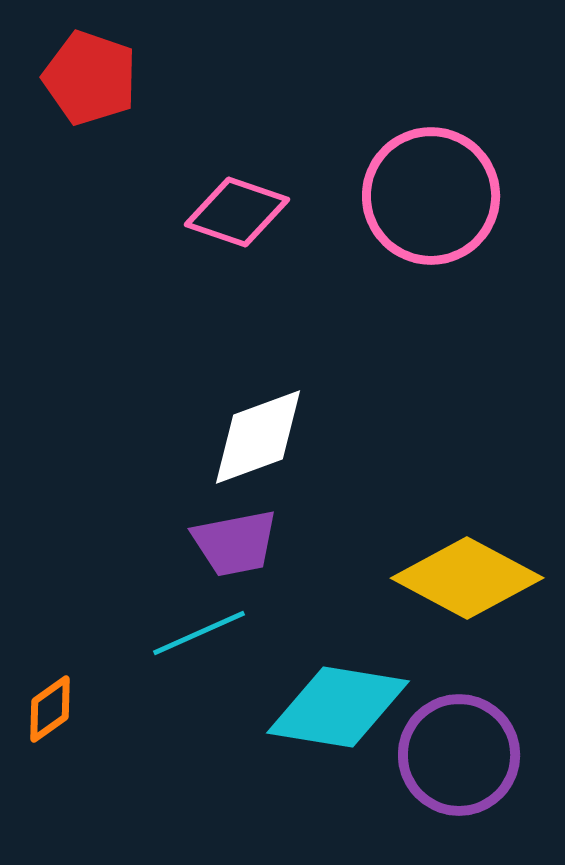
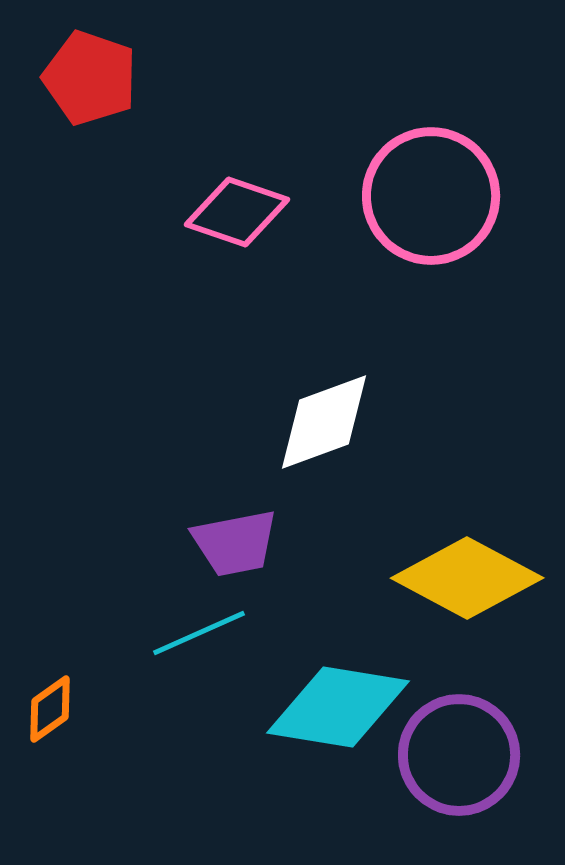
white diamond: moved 66 px right, 15 px up
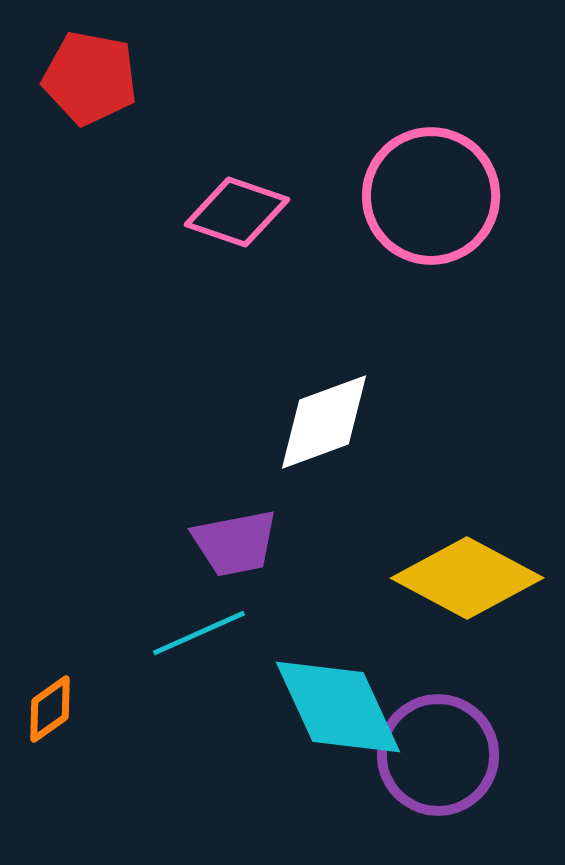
red pentagon: rotated 8 degrees counterclockwise
cyan diamond: rotated 56 degrees clockwise
purple circle: moved 21 px left
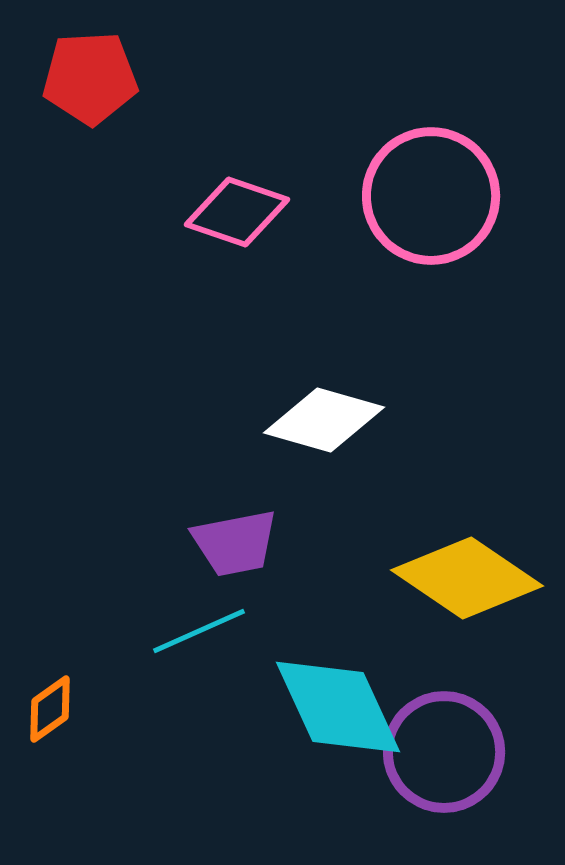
red pentagon: rotated 14 degrees counterclockwise
white diamond: moved 2 px up; rotated 36 degrees clockwise
yellow diamond: rotated 6 degrees clockwise
cyan line: moved 2 px up
purple circle: moved 6 px right, 3 px up
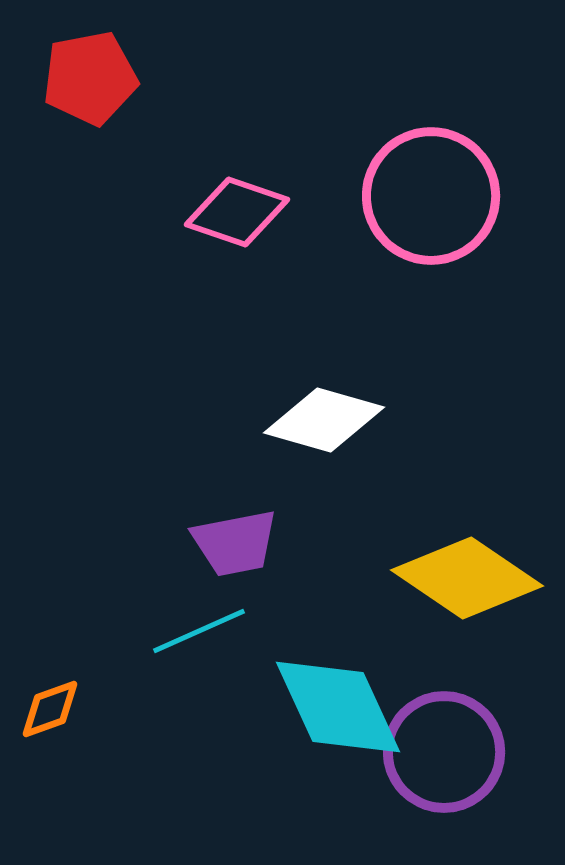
red pentagon: rotated 8 degrees counterclockwise
orange diamond: rotated 16 degrees clockwise
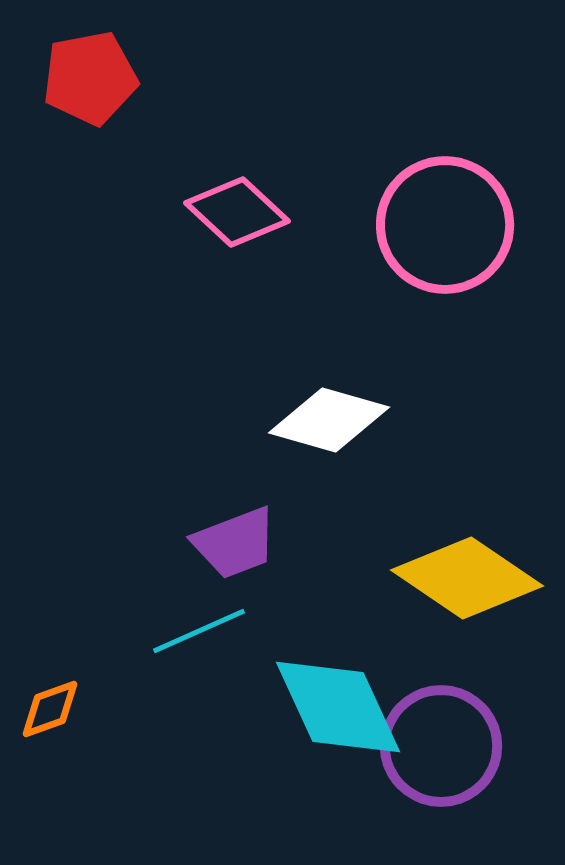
pink circle: moved 14 px right, 29 px down
pink diamond: rotated 24 degrees clockwise
white diamond: moved 5 px right
purple trapezoid: rotated 10 degrees counterclockwise
purple circle: moved 3 px left, 6 px up
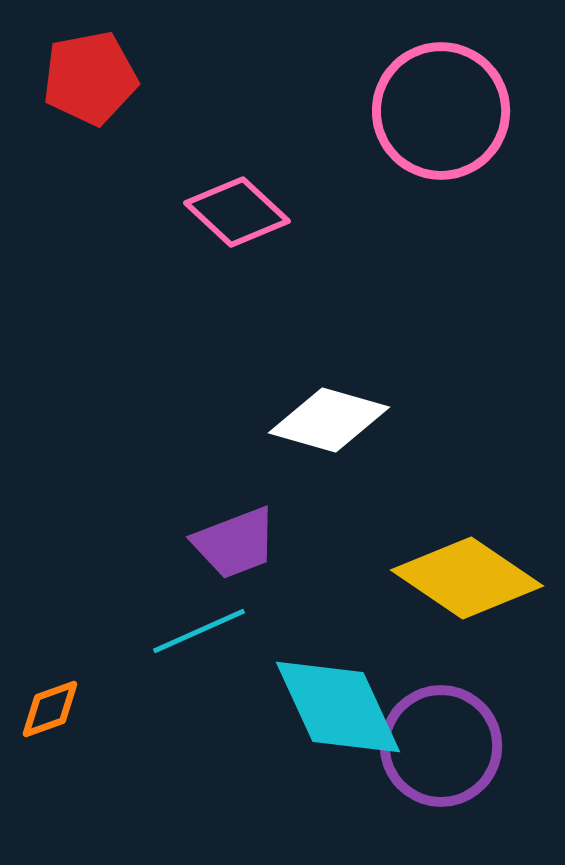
pink circle: moved 4 px left, 114 px up
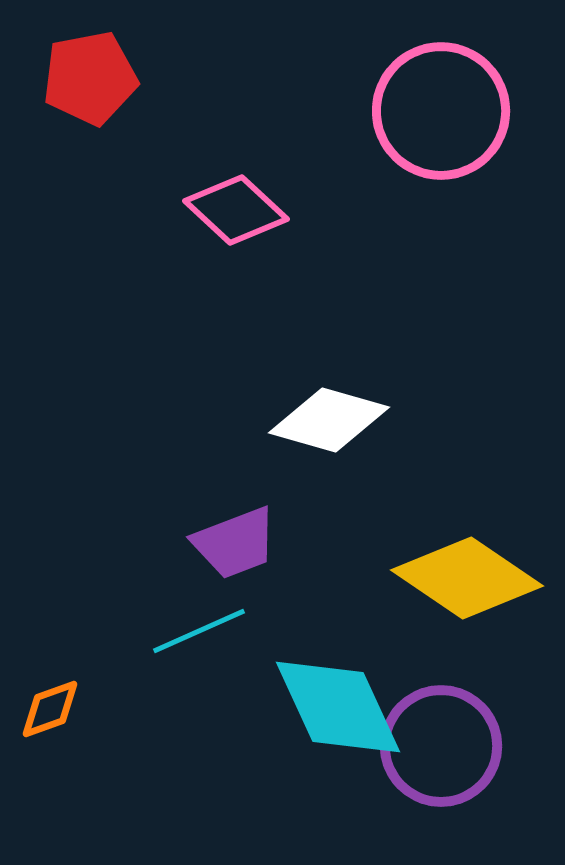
pink diamond: moved 1 px left, 2 px up
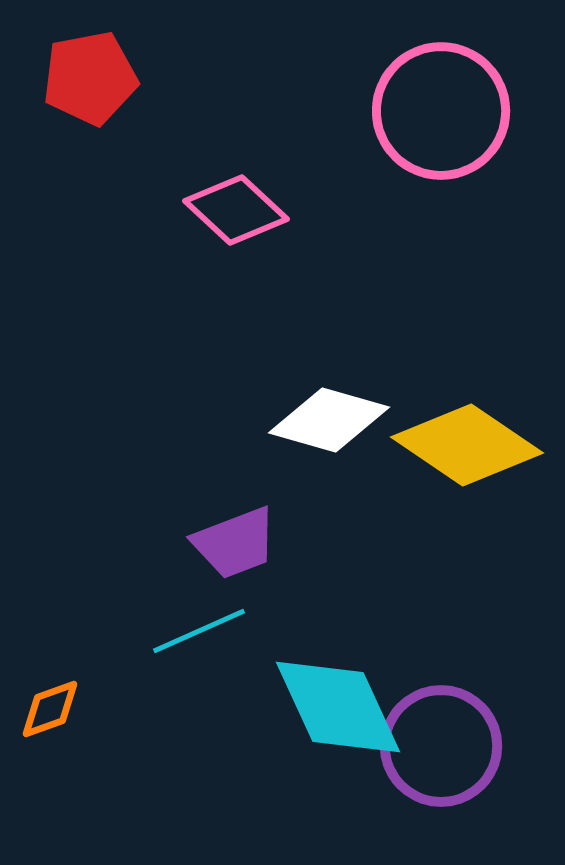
yellow diamond: moved 133 px up
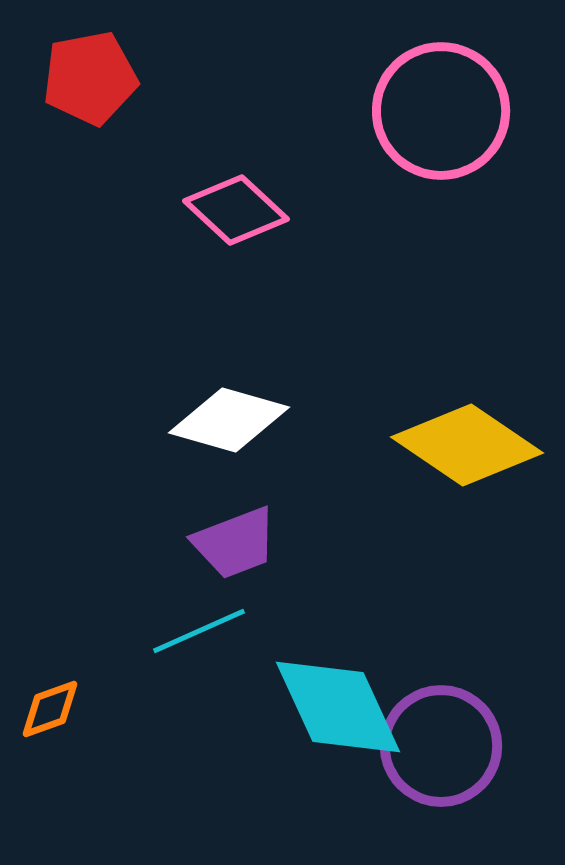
white diamond: moved 100 px left
